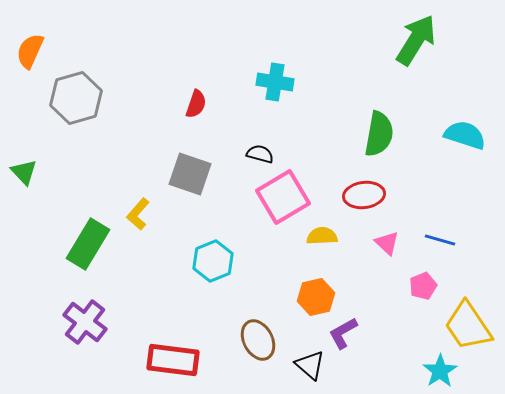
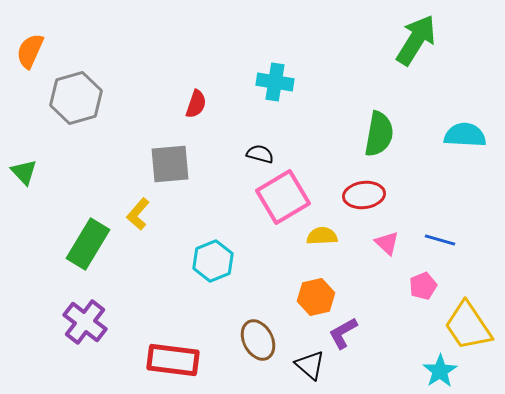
cyan semicircle: rotated 15 degrees counterclockwise
gray square: moved 20 px left, 10 px up; rotated 24 degrees counterclockwise
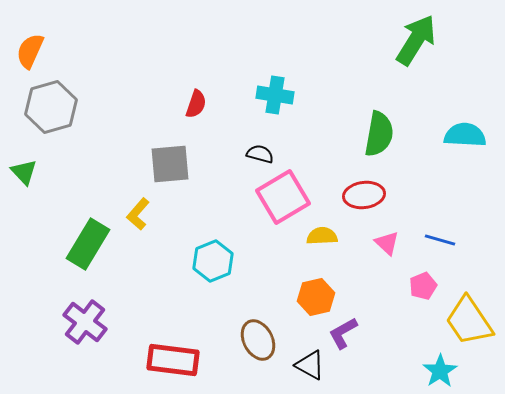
cyan cross: moved 13 px down
gray hexagon: moved 25 px left, 9 px down
yellow trapezoid: moved 1 px right, 5 px up
black triangle: rotated 12 degrees counterclockwise
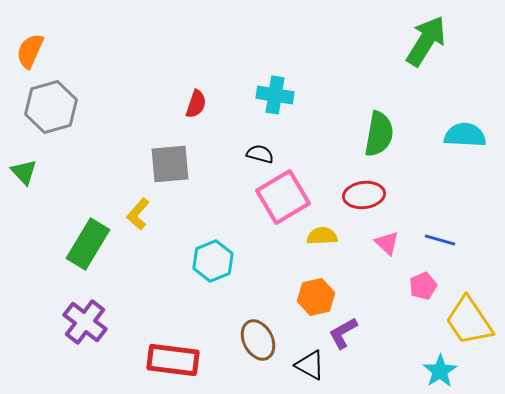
green arrow: moved 10 px right, 1 px down
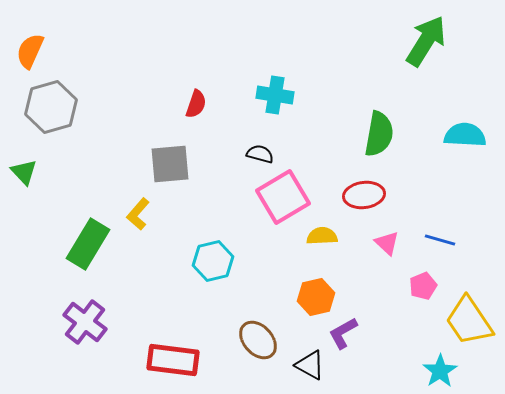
cyan hexagon: rotated 9 degrees clockwise
brown ellipse: rotated 15 degrees counterclockwise
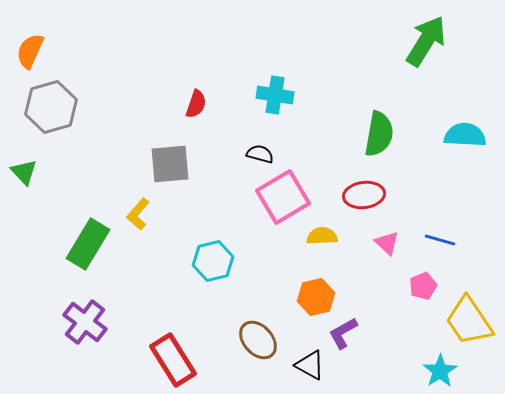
red rectangle: rotated 51 degrees clockwise
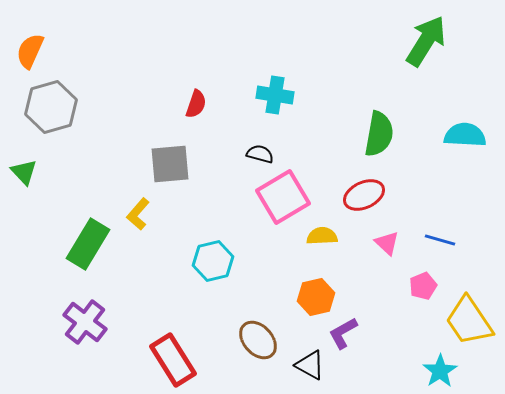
red ellipse: rotated 18 degrees counterclockwise
